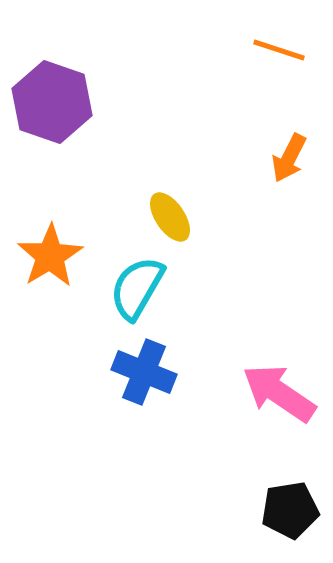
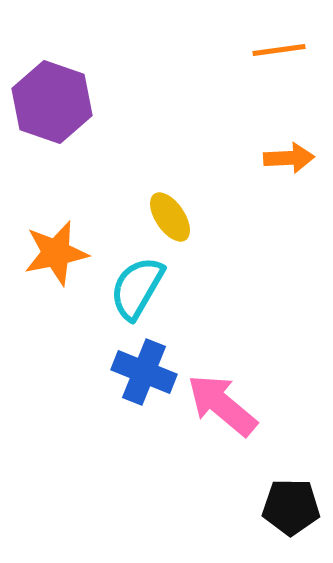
orange line: rotated 26 degrees counterclockwise
orange arrow: rotated 120 degrees counterclockwise
orange star: moved 6 px right, 3 px up; rotated 20 degrees clockwise
pink arrow: moved 57 px left, 12 px down; rotated 6 degrees clockwise
black pentagon: moved 1 px right, 3 px up; rotated 10 degrees clockwise
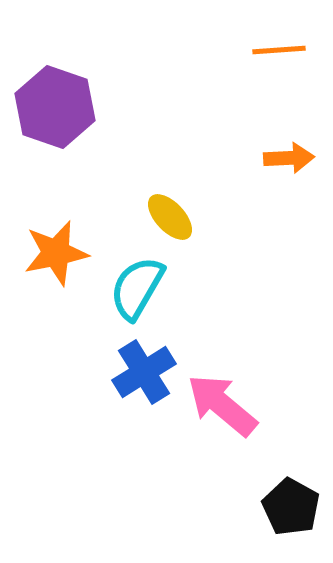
orange line: rotated 4 degrees clockwise
purple hexagon: moved 3 px right, 5 px down
yellow ellipse: rotated 9 degrees counterclockwise
blue cross: rotated 36 degrees clockwise
black pentagon: rotated 28 degrees clockwise
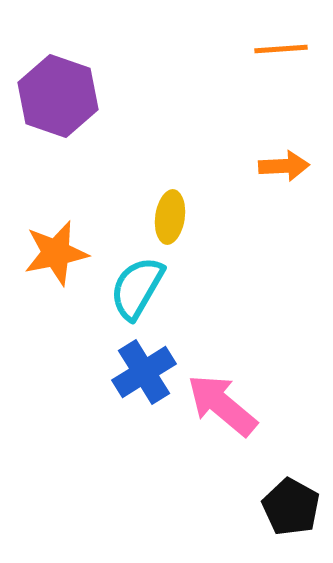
orange line: moved 2 px right, 1 px up
purple hexagon: moved 3 px right, 11 px up
orange arrow: moved 5 px left, 8 px down
yellow ellipse: rotated 51 degrees clockwise
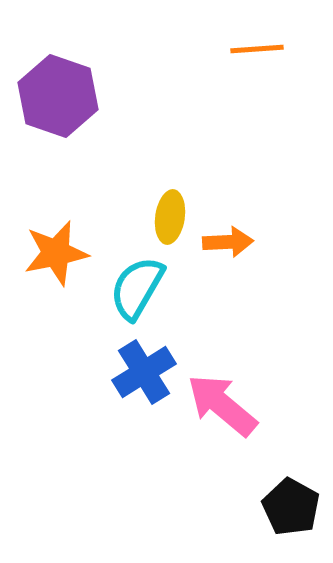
orange line: moved 24 px left
orange arrow: moved 56 px left, 76 px down
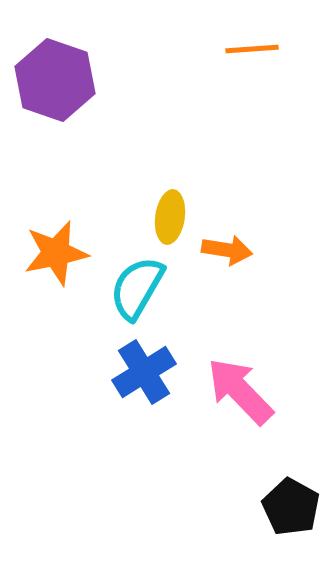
orange line: moved 5 px left
purple hexagon: moved 3 px left, 16 px up
orange arrow: moved 1 px left, 8 px down; rotated 12 degrees clockwise
pink arrow: moved 18 px right, 14 px up; rotated 6 degrees clockwise
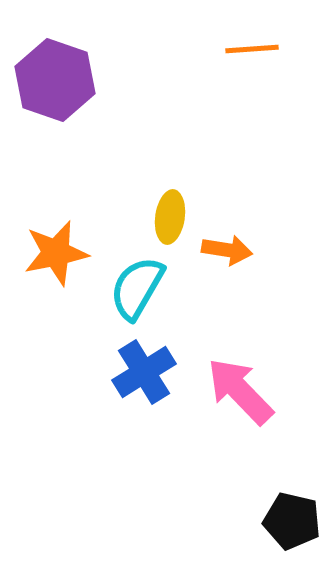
black pentagon: moved 1 px right, 14 px down; rotated 16 degrees counterclockwise
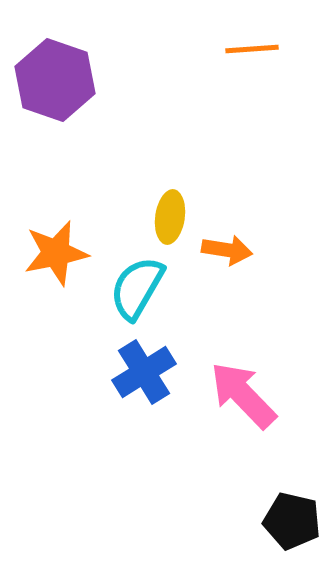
pink arrow: moved 3 px right, 4 px down
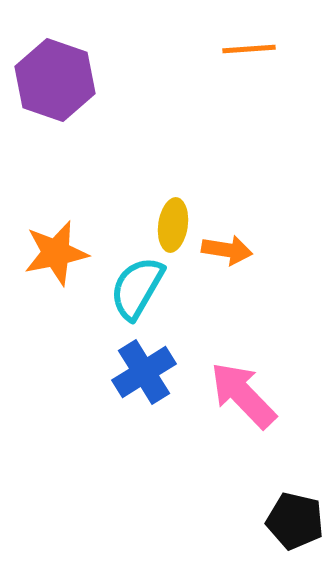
orange line: moved 3 px left
yellow ellipse: moved 3 px right, 8 px down
black pentagon: moved 3 px right
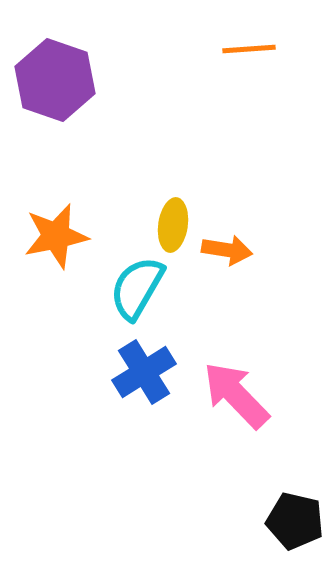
orange star: moved 17 px up
pink arrow: moved 7 px left
